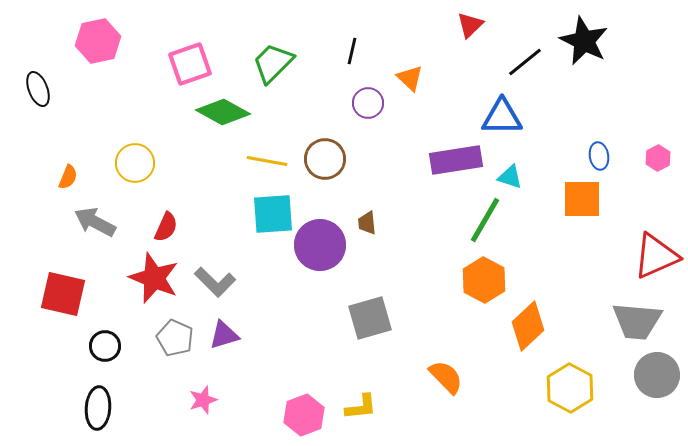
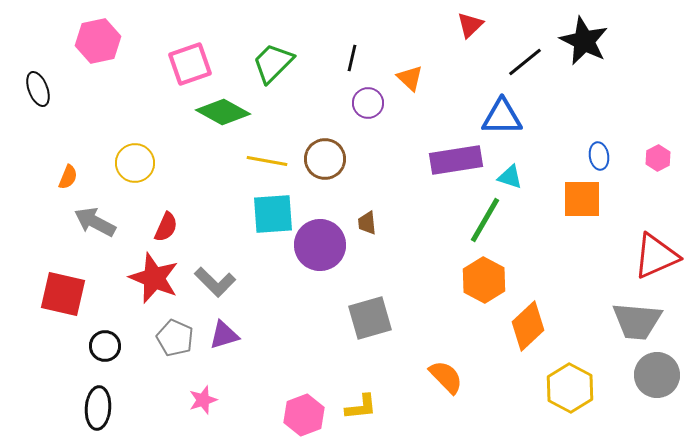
black line at (352, 51): moved 7 px down
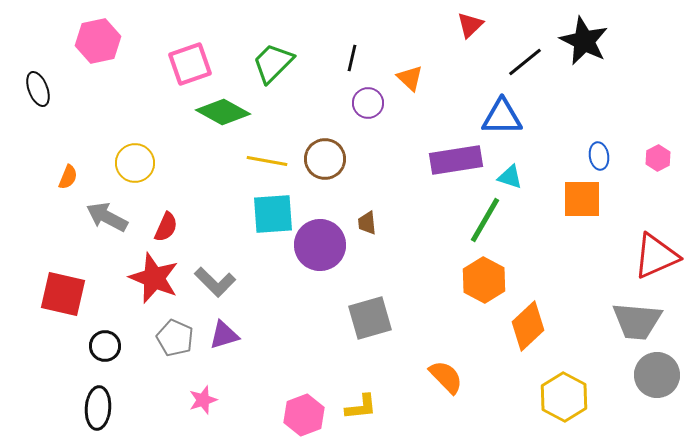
gray arrow at (95, 222): moved 12 px right, 5 px up
yellow hexagon at (570, 388): moved 6 px left, 9 px down
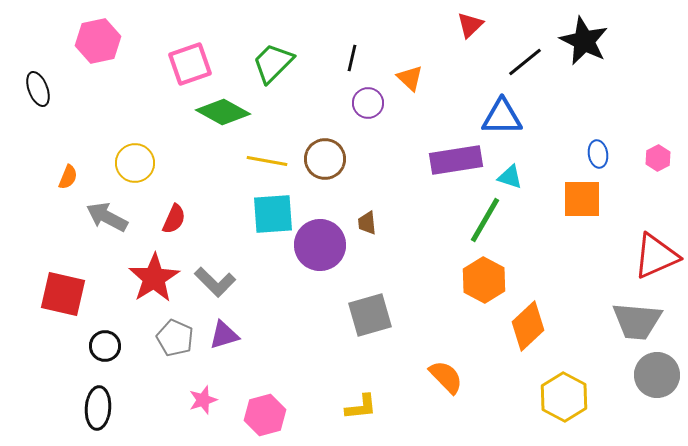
blue ellipse at (599, 156): moved 1 px left, 2 px up
red semicircle at (166, 227): moved 8 px right, 8 px up
red star at (154, 278): rotated 18 degrees clockwise
gray square at (370, 318): moved 3 px up
pink hexagon at (304, 415): moved 39 px left; rotated 6 degrees clockwise
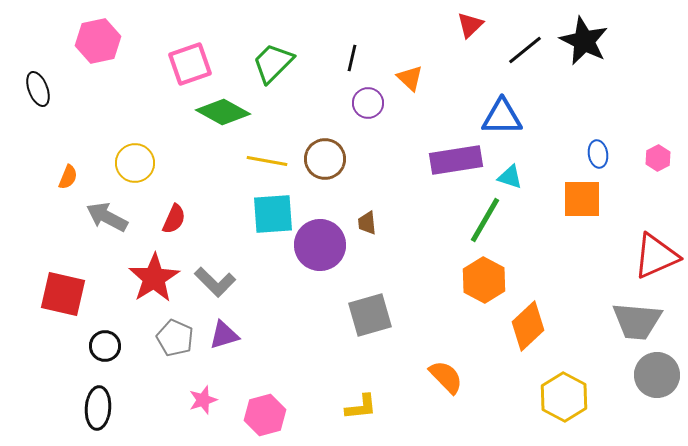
black line at (525, 62): moved 12 px up
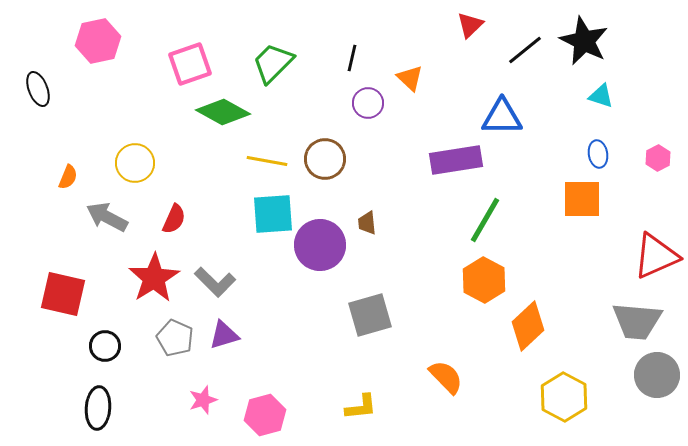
cyan triangle at (510, 177): moved 91 px right, 81 px up
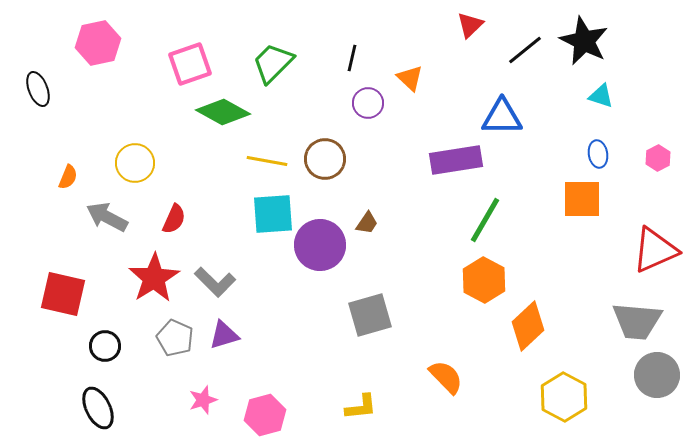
pink hexagon at (98, 41): moved 2 px down
brown trapezoid at (367, 223): rotated 140 degrees counterclockwise
red triangle at (656, 256): moved 1 px left, 6 px up
black ellipse at (98, 408): rotated 30 degrees counterclockwise
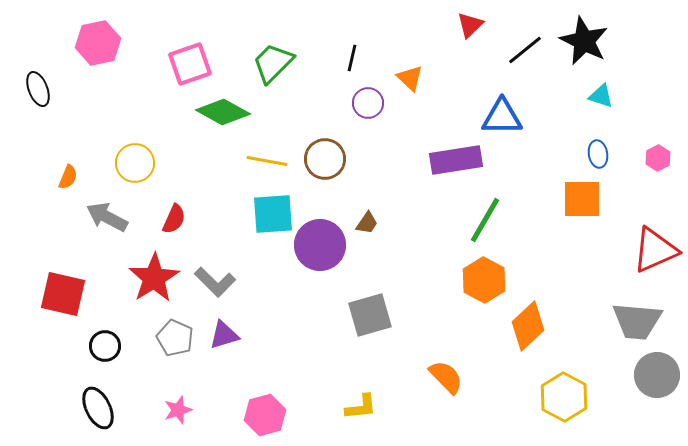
pink star at (203, 400): moved 25 px left, 10 px down
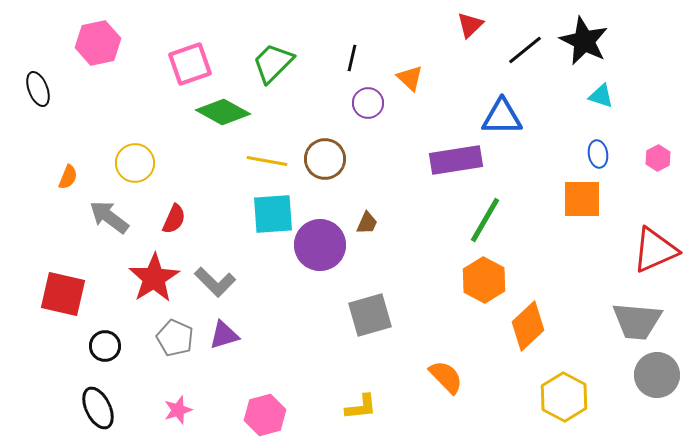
gray arrow at (107, 217): moved 2 px right; rotated 9 degrees clockwise
brown trapezoid at (367, 223): rotated 10 degrees counterclockwise
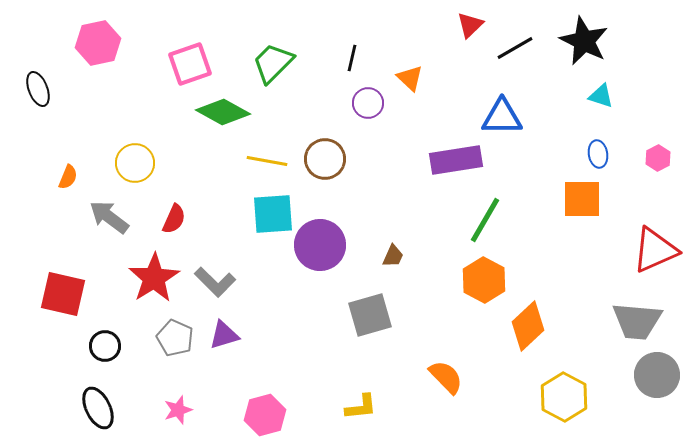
black line at (525, 50): moved 10 px left, 2 px up; rotated 9 degrees clockwise
brown trapezoid at (367, 223): moved 26 px right, 33 px down
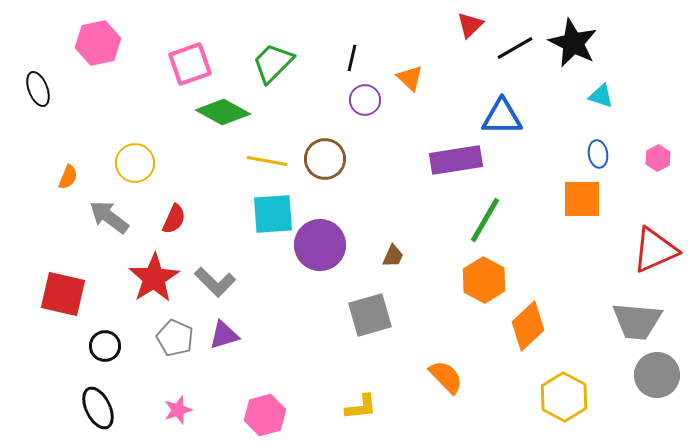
black star at (584, 41): moved 11 px left, 2 px down
purple circle at (368, 103): moved 3 px left, 3 px up
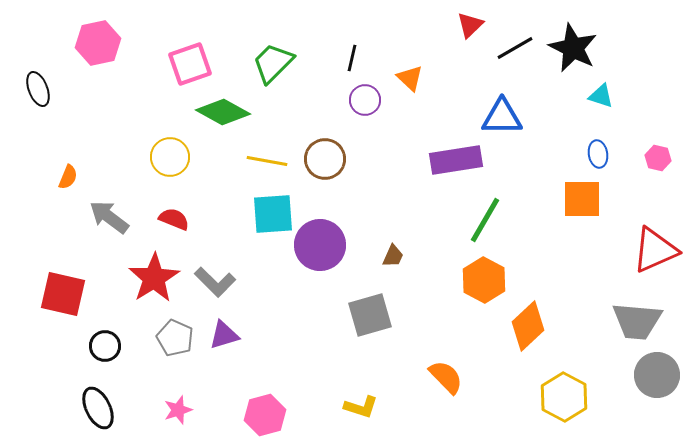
black star at (573, 43): moved 5 px down
pink hexagon at (658, 158): rotated 20 degrees counterclockwise
yellow circle at (135, 163): moved 35 px right, 6 px up
red semicircle at (174, 219): rotated 92 degrees counterclockwise
yellow L-shape at (361, 407): rotated 24 degrees clockwise
